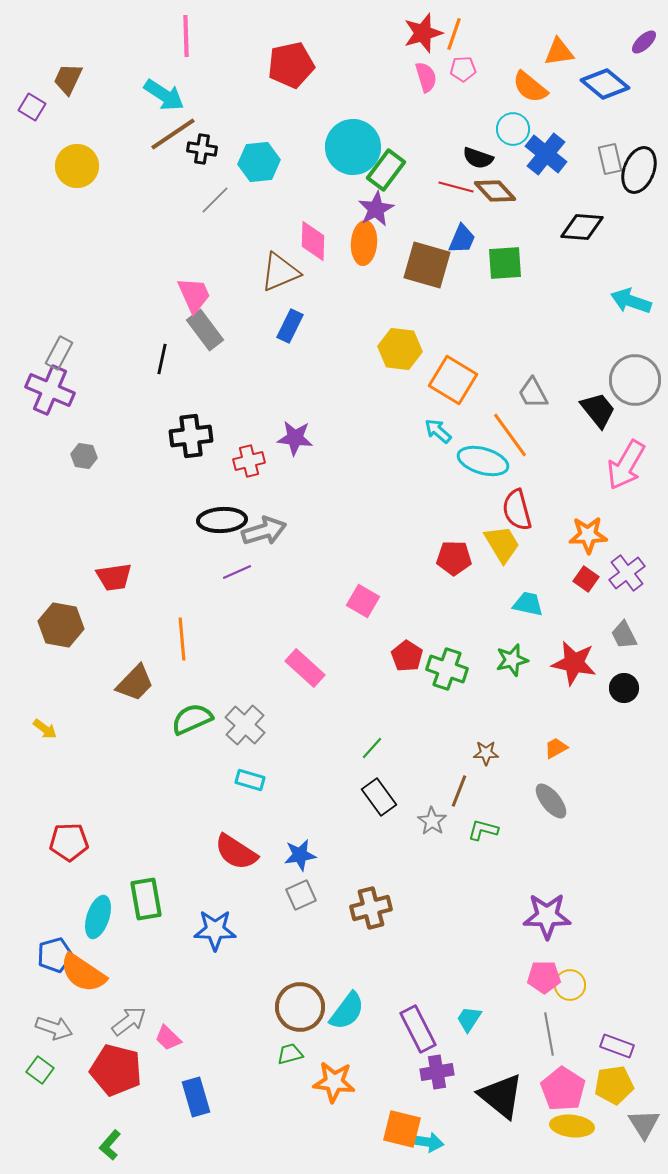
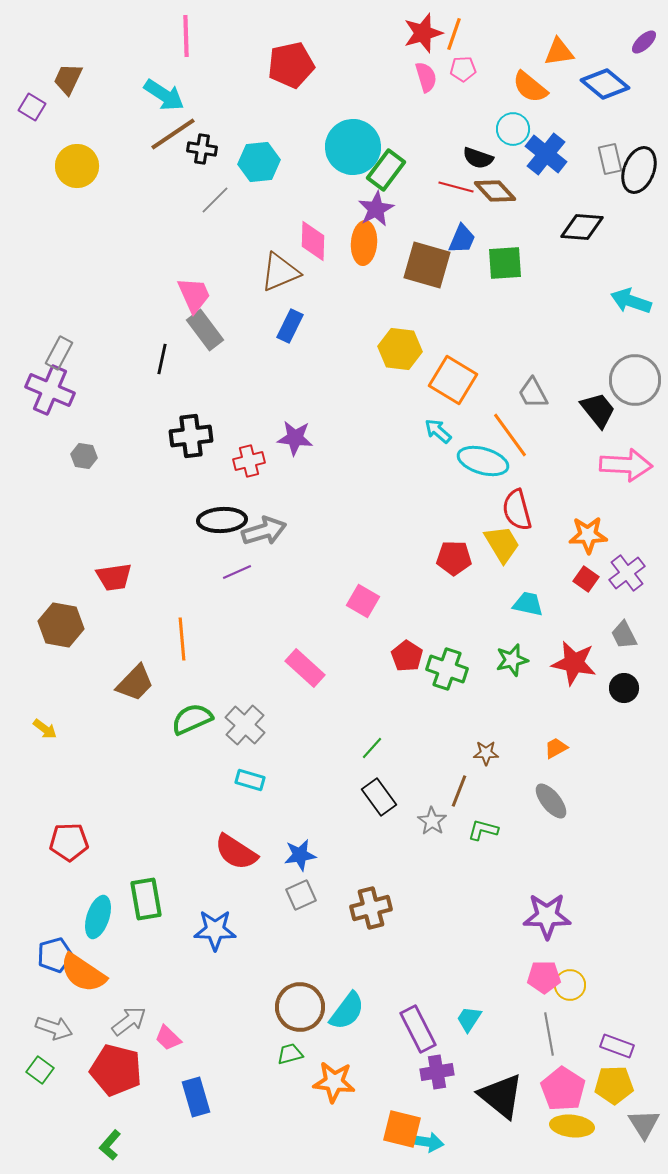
pink arrow at (626, 465): rotated 117 degrees counterclockwise
yellow pentagon at (614, 1085): rotated 6 degrees clockwise
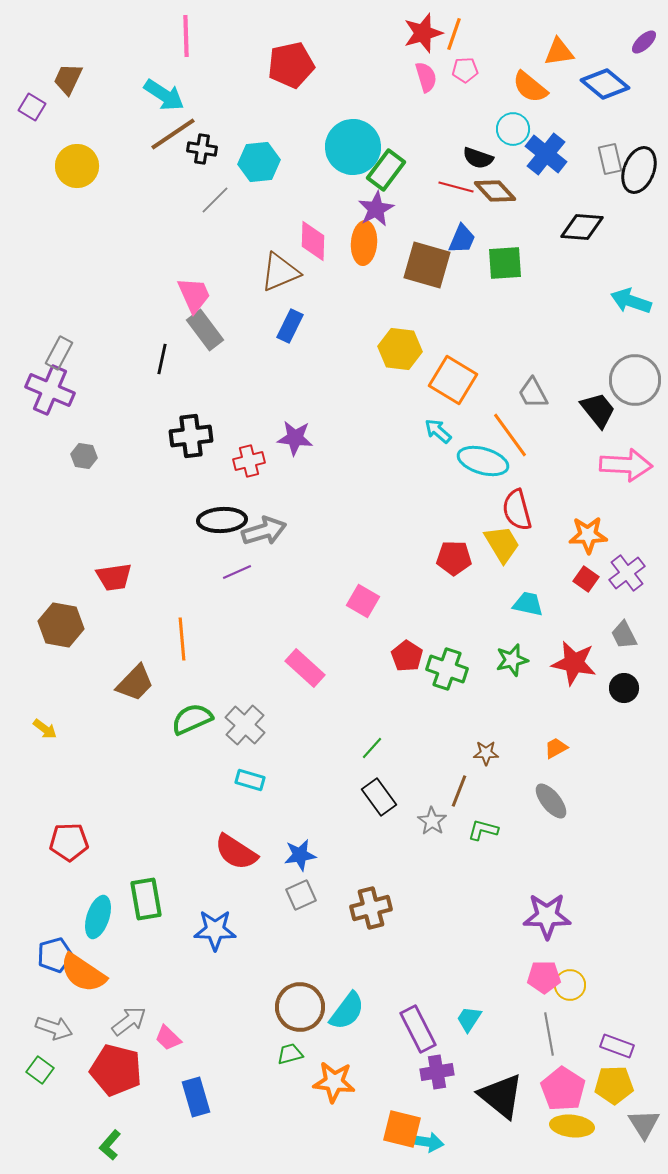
pink pentagon at (463, 69): moved 2 px right, 1 px down
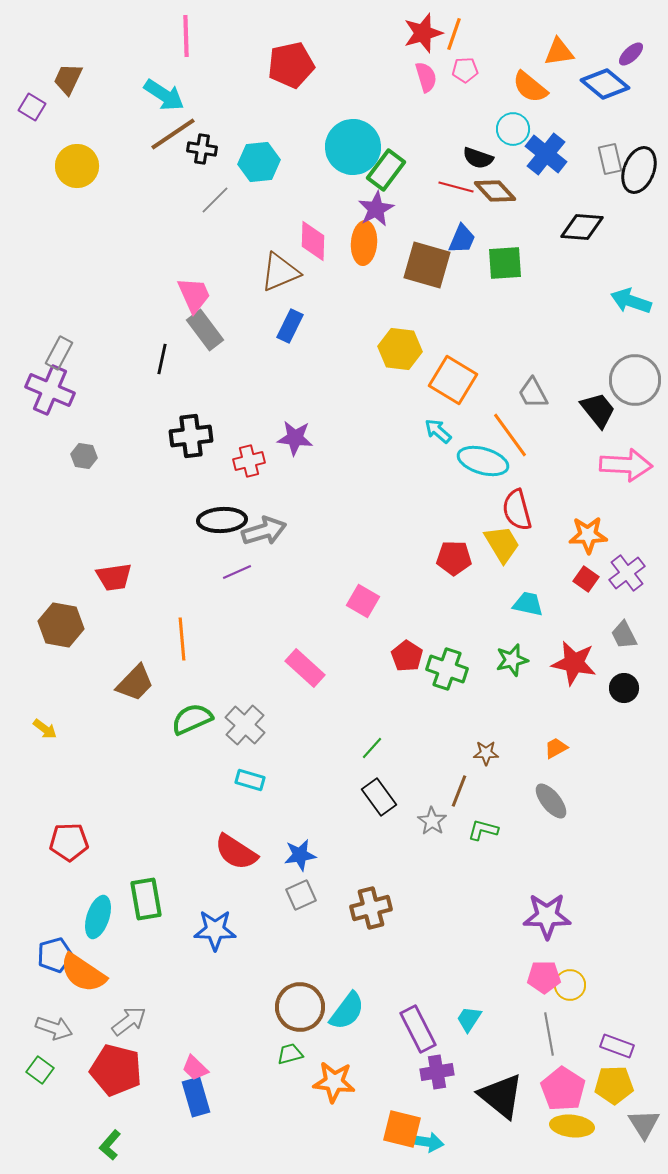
purple ellipse at (644, 42): moved 13 px left, 12 px down
pink trapezoid at (168, 1038): moved 27 px right, 30 px down
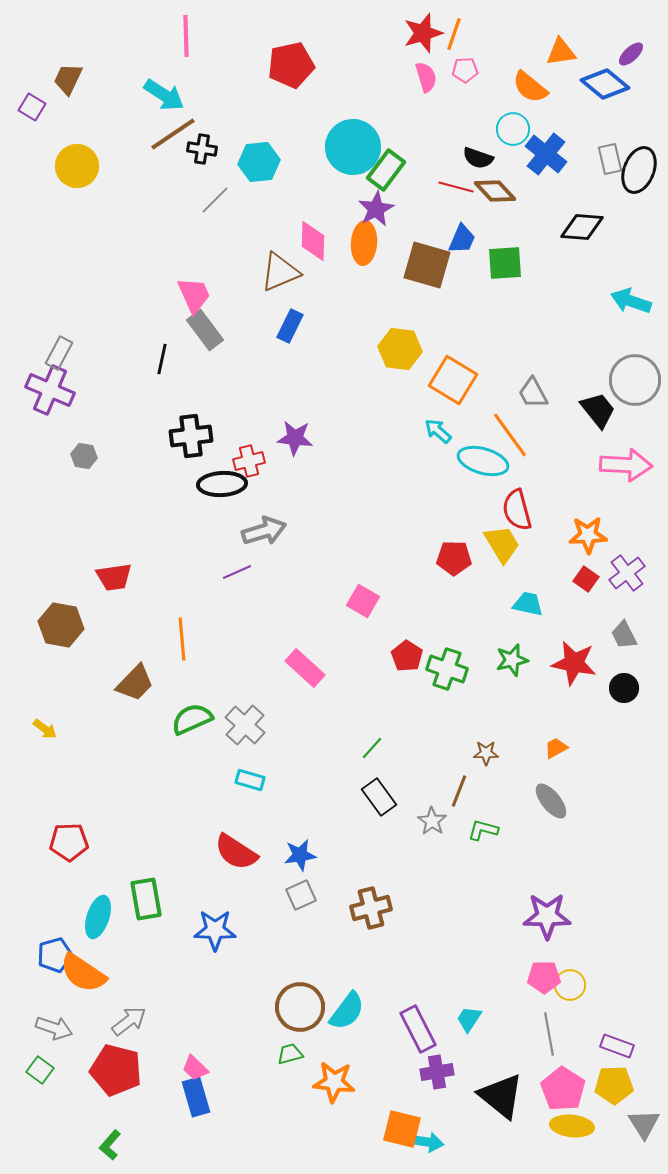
orange triangle at (559, 52): moved 2 px right
black ellipse at (222, 520): moved 36 px up
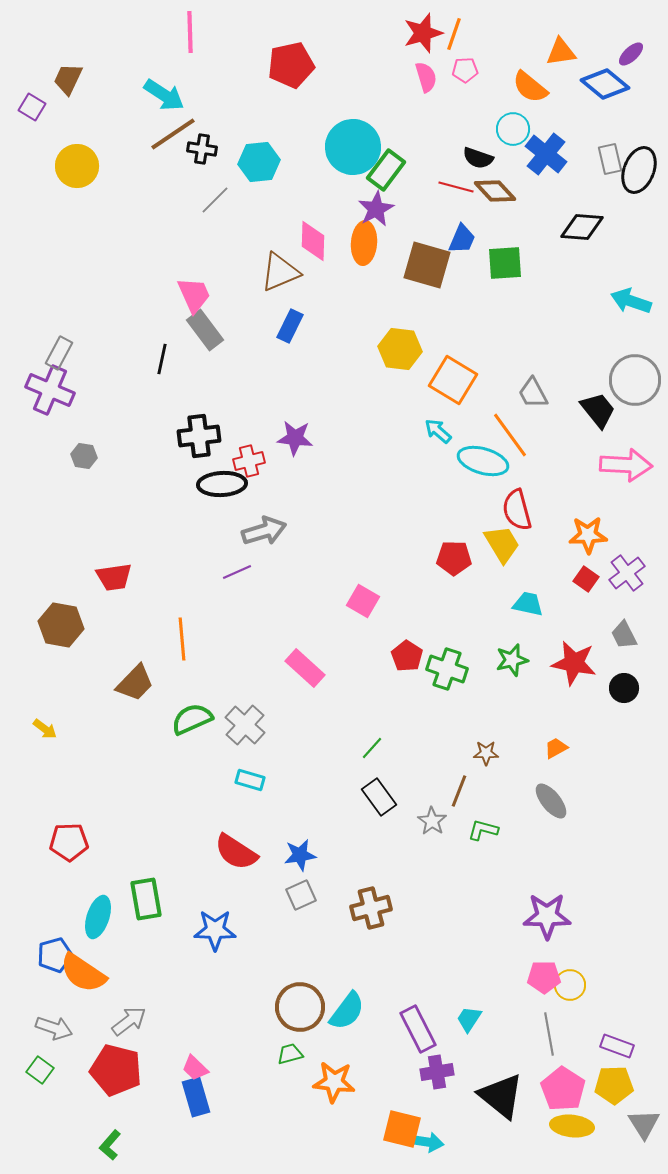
pink line at (186, 36): moved 4 px right, 4 px up
black cross at (191, 436): moved 8 px right
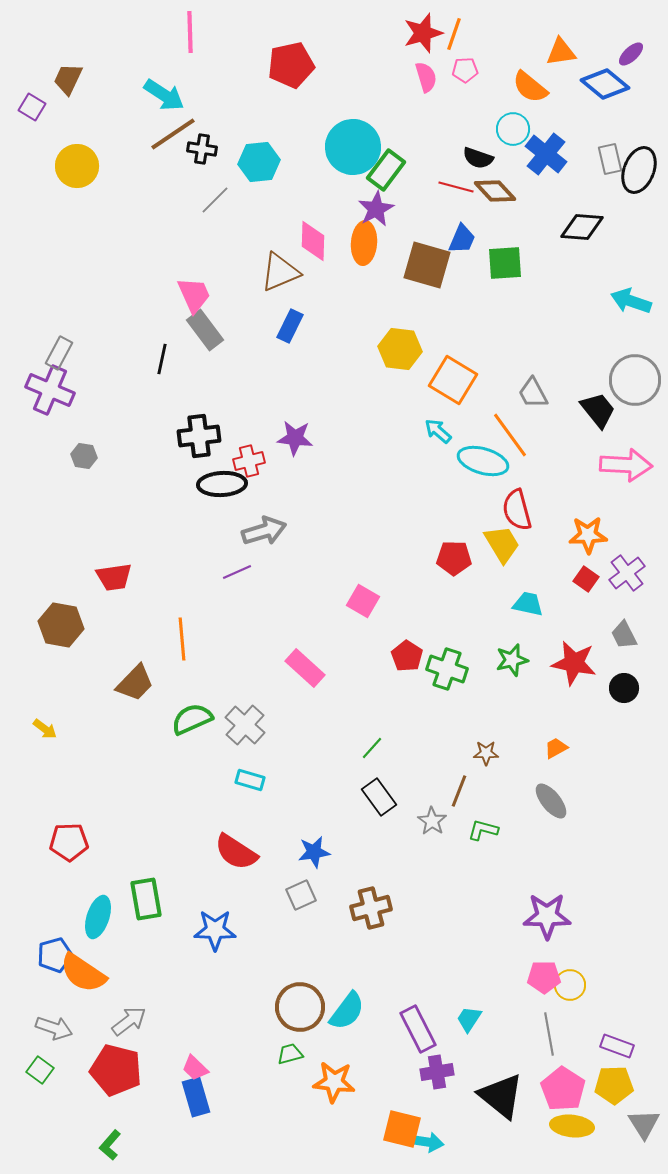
blue star at (300, 855): moved 14 px right, 3 px up
